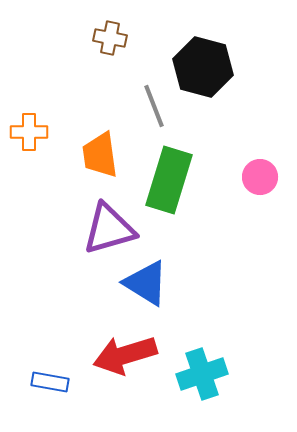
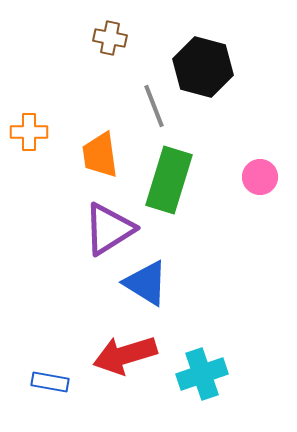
purple triangle: rotated 16 degrees counterclockwise
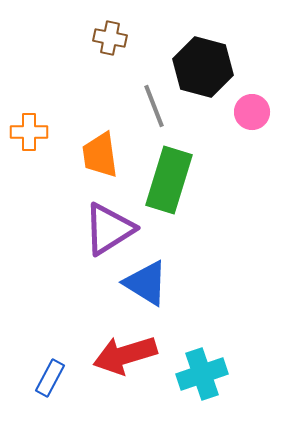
pink circle: moved 8 px left, 65 px up
blue rectangle: moved 4 px up; rotated 72 degrees counterclockwise
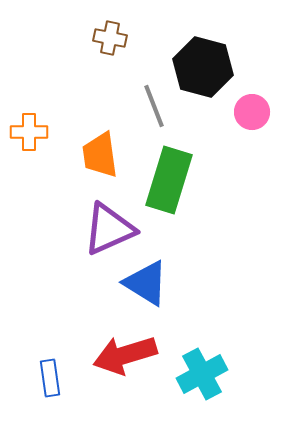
purple triangle: rotated 8 degrees clockwise
cyan cross: rotated 9 degrees counterclockwise
blue rectangle: rotated 36 degrees counterclockwise
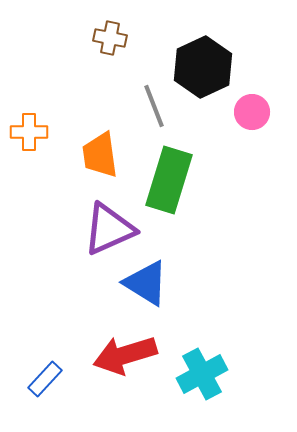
black hexagon: rotated 20 degrees clockwise
blue rectangle: moved 5 px left, 1 px down; rotated 51 degrees clockwise
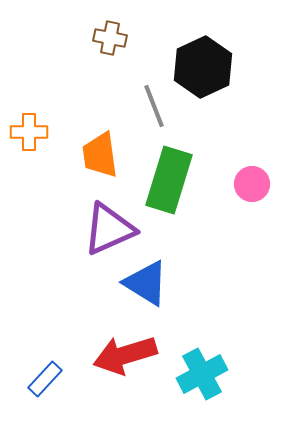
pink circle: moved 72 px down
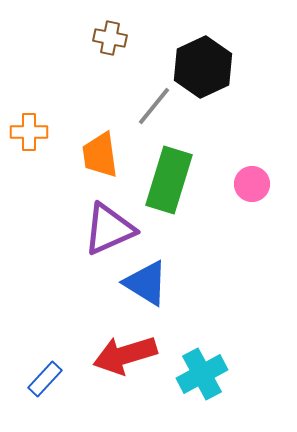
gray line: rotated 60 degrees clockwise
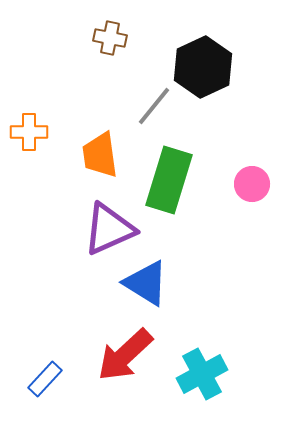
red arrow: rotated 26 degrees counterclockwise
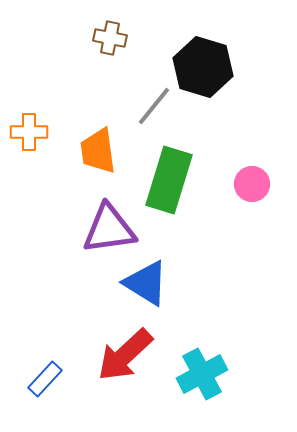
black hexagon: rotated 18 degrees counterclockwise
orange trapezoid: moved 2 px left, 4 px up
purple triangle: rotated 16 degrees clockwise
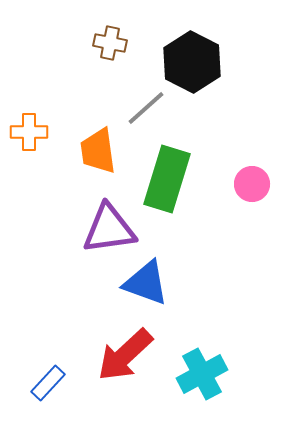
brown cross: moved 5 px down
black hexagon: moved 11 px left, 5 px up; rotated 10 degrees clockwise
gray line: moved 8 px left, 2 px down; rotated 9 degrees clockwise
green rectangle: moved 2 px left, 1 px up
blue triangle: rotated 12 degrees counterclockwise
blue rectangle: moved 3 px right, 4 px down
